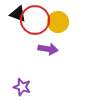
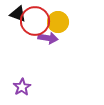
red circle: moved 1 px down
purple arrow: moved 11 px up
purple star: rotated 24 degrees clockwise
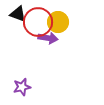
red circle: moved 3 px right, 1 px down
purple star: rotated 18 degrees clockwise
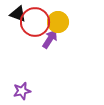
red circle: moved 3 px left
purple arrow: moved 2 px right, 1 px down; rotated 66 degrees counterclockwise
purple star: moved 4 px down
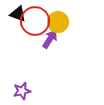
red circle: moved 1 px up
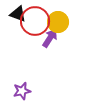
purple arrow: moved 1 px up
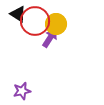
black triangle: rotated 12 degrees clockwise
yellow circle: moved 2 px left, 2 px down
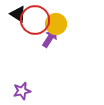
red circle: moved 1 px up
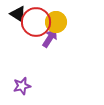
red circle: moved 1 px right, 2 px down
yellow circle: moved 2 px up
purple star: moved 5 px up
